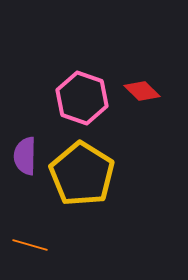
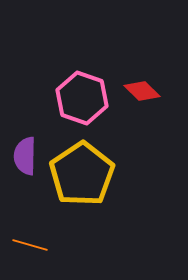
yellow pentagon: rotated 6 degrees clockwise
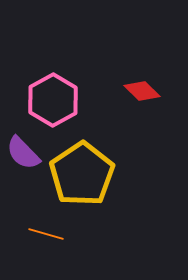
pink hexagon: moved 29 px left, 2 px down; rotated 12 degrees clockwise
purple semicircle: moved 2 px left, 3 px up; rotated 45 degrees counterclockwise
orange line: moved 16 px right, 11 px up
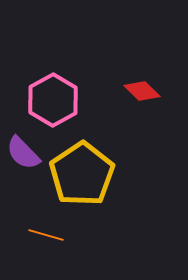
orange line: moved 1 px down
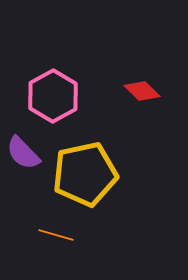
pink hexagon: moved 4 px up
yellow pentagon: moved 3 px right; rotated 22 degrees clockwise
orange line: moved 10 px right
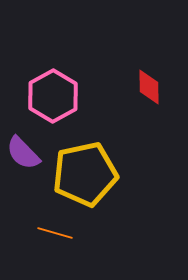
red diamond: moved 7 px right, 4 px up; rotated 45 degrees clockwise
orange line: moved 1 px left, 2 px up
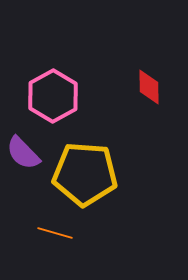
yellow pentagon: rotated 16 degrees clockwise
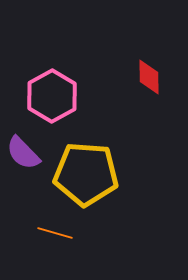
red diamond: moved 10 px up
pink hexagon: moved 1 px left
yellow pentagon: moved 1 px right
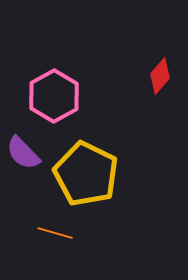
red diamond: moved 11 px right, 1 px up; rotated 42 degrees clockwise
pink hexagon: moved 2 px right
yellow pentagon: rotated 22 degrees clockwise
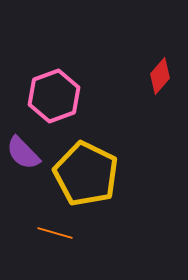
pink hexagon: rotated 9 degrees clockwise
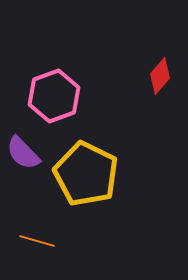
orange line: moved 18 px left, 8 px down
